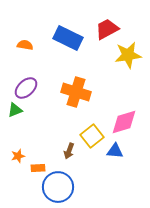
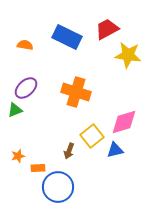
blue rectangle: moved 1 px left, 1 px up
yellow star: rotated 16 degrees clockwise
blue triangle: moved 1 px up; rotated 18 degrees counterclockwise
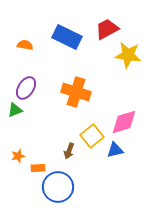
purple ellipse: rotated 15 degrees counterclockwise
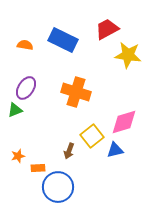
blue rectangle: moved 4 px left, 3 px down
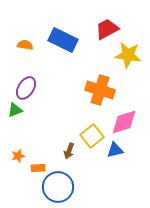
orange cross: moved 24 px right, 2 px up
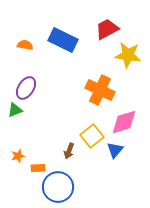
orange cross: rotated 8 degrees clockwise
blue triangle: rotated 36 degrees counterclockwise
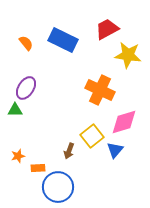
orange semicircle: moved 1 px right, 2 px up; rotated 42 degrees clockwise
green triangle: rotated 21 degrees clockwise
